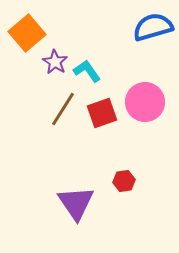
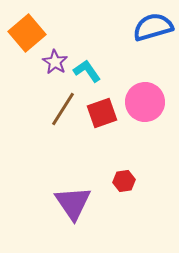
purple triangle: moved 3 px left
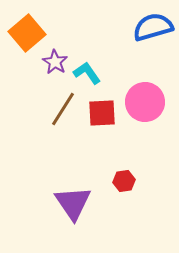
cyan L-shape: moved 2 px down
red square: rotated 16 degrees clockwise
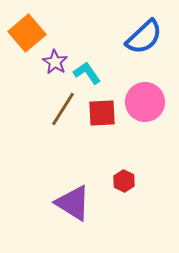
blue semicircle: moved 9 px left, 10 px down; rotated 153 degrees clockwise
red hexagon: rotated 25 degrees counterclockwise
purple triangle: rotated 24 degrees counterclockwise
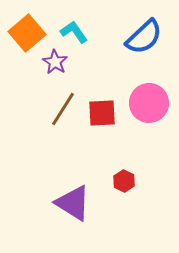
cyan L-shape: moved 13 px left, 41 px up
pink circle: moved 4 px right, 1 px down
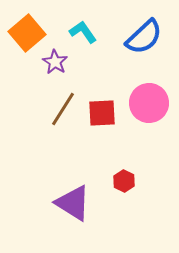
cyan L-shape: moved 9 px right
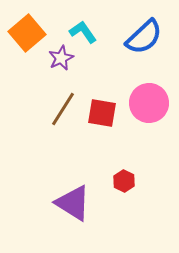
purple star: moved 6 px right, 4 px up; rotated 15 degrees clockwise
red square: rotated 12 degrees clockwise
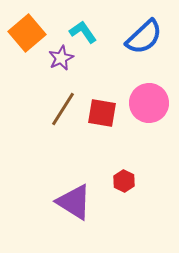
purple triangle: moved 1 px right, 1 px up
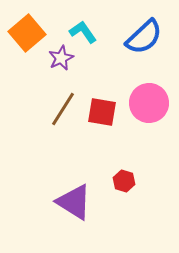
red square: moved 1 px up
red hexagon: rotated 10 degrees counterclockwise
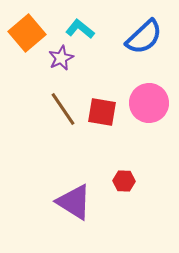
cyan L-shape: moved 3 px left, 3 px up; rotated 16 degrees counterclockwise
brown line: rotated 66 degrees counterclockwise
red hexagon: rotated 15 degrees counterclockwise
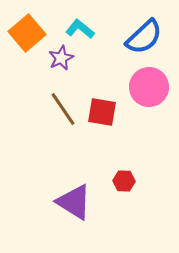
pink circle: moved 16 px up
